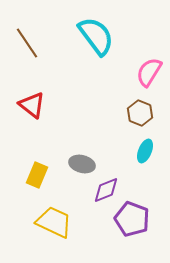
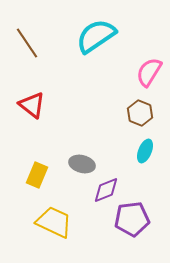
cyan semicircle: rotated 87 degrees counterclockwise
purple pentagon: rotated 28 degrees counterclockwise
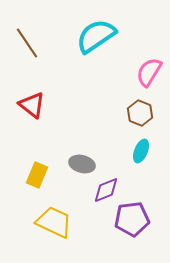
cyan ellipse: moved 4 px left
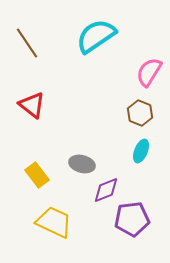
yellow rectangle: rotated 60 degrees counterclockwise
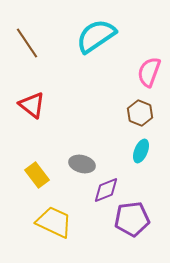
pink semicircle: rotated 12 degrees counterclockwise
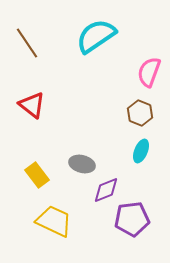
yellow trapezoid: moved 1 px up
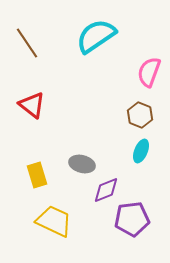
brown hexagon: moved 2 px down
yellow rectangle: rotated 20 degrees clockwise
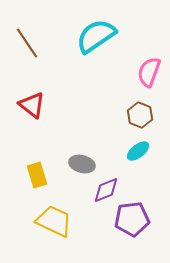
cyan ellipse: moved 3 px left; rotated 30 degrees clockwise
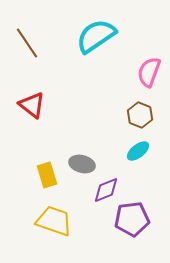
yellow rectangle: moved 10 px right
yellow trapezoid: rotated 6 degrees counterclockwise
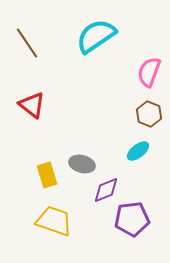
brown hexagon: moved 9 px right, 1 px up
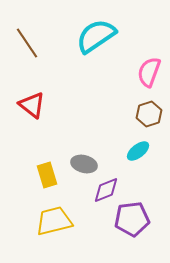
brown hexagon: rotated 20 degrees clockwise
gray ellipse: moved 2 px right
yellow trapezoid: rotated 33 degrees counterclockwise
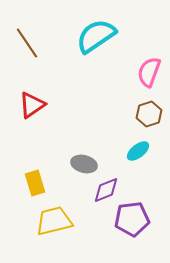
red triangle: rotated 48 degrees clockwise
yellow rectangle: moved 12 px left, 8 px down
